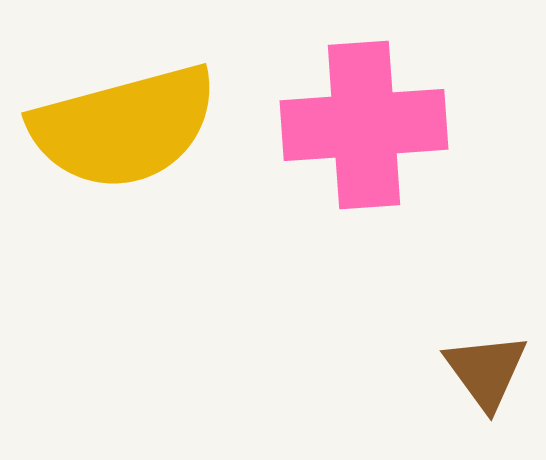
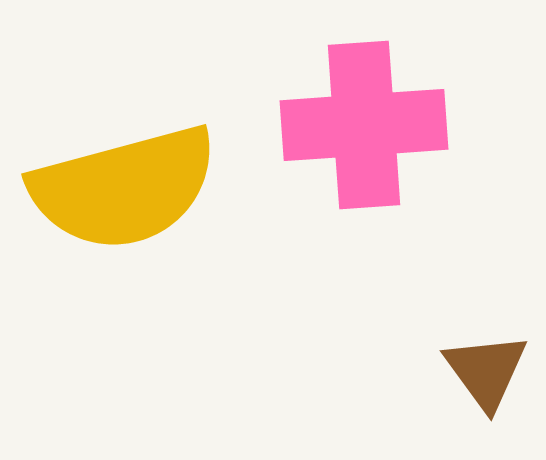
yellow semicircle: moved 61 px down
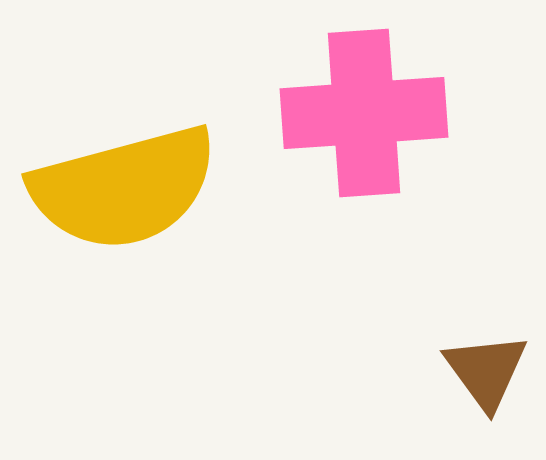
pink cross: moved 12 px up
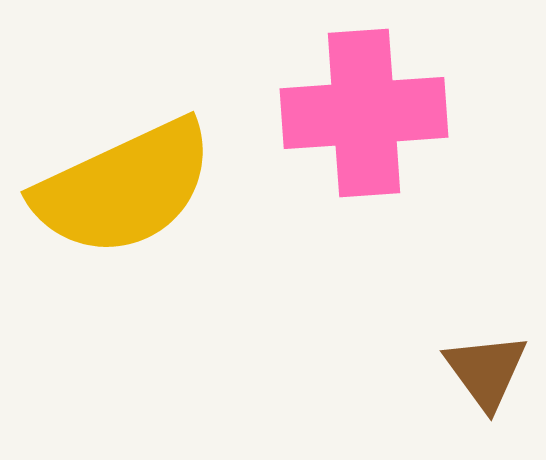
yellow semicircle: rotated 10 degrees counterclockwise
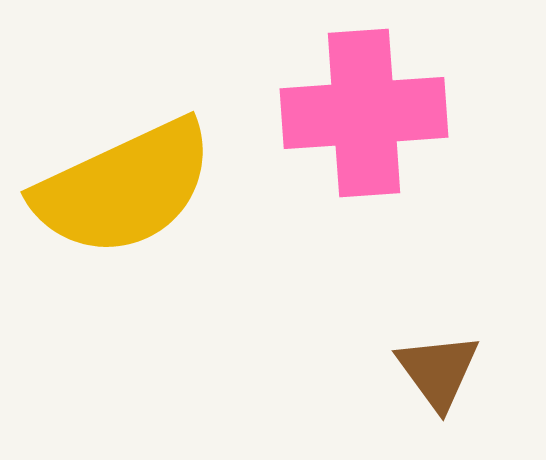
brown triangle: moved 48 px left
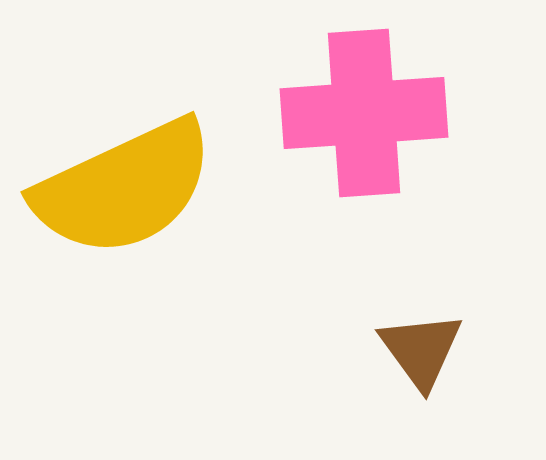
brown triangle: moved 17 px left, 21 px up
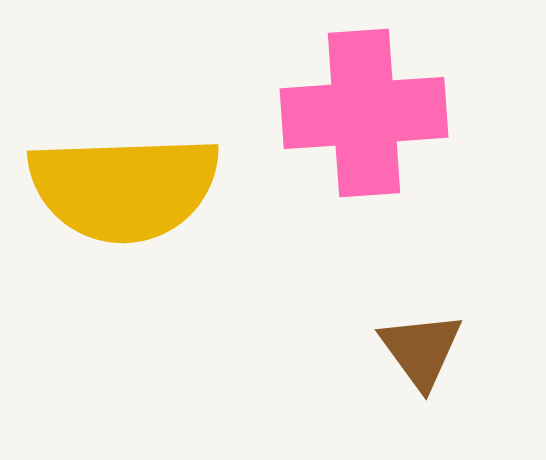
yellow semicircle: rotated 23 degrees clockwise
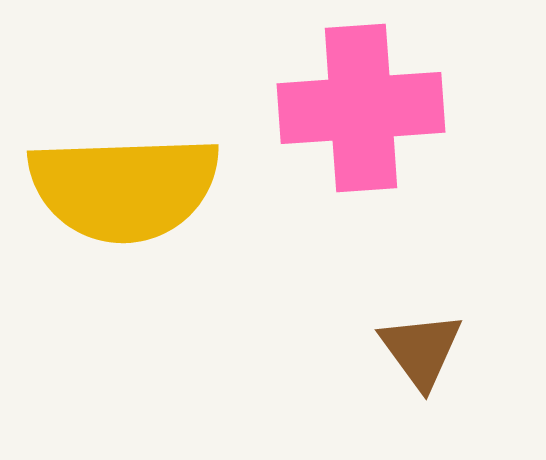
pink cross: moved 3 px left, 5 px up
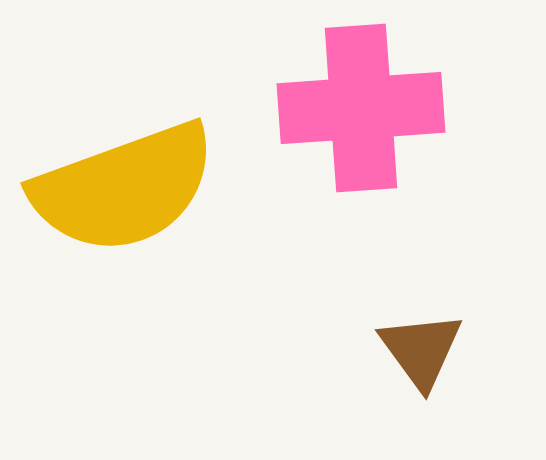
yellow semicircle: rotated 18 degrees counterclockwise
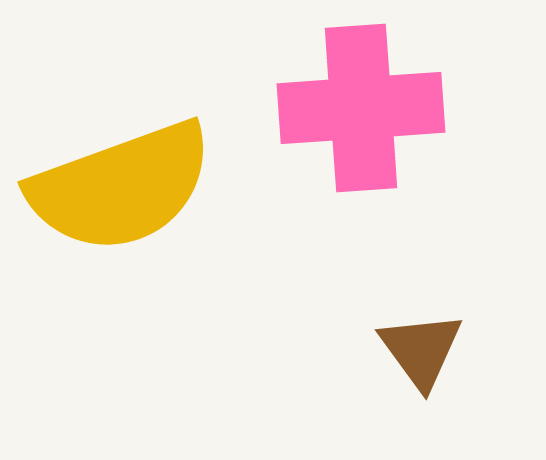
yellow semicircle: moved 3 px left, 1 px up
